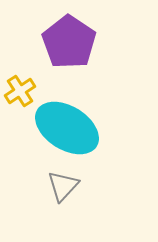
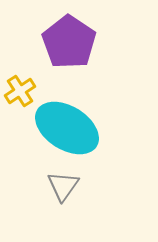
gray triangle: rotated 8 degrees counterclockwise
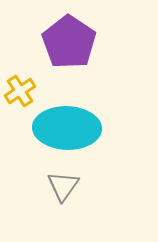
cyan ellipse: rotated 30 degrees counterclockwise
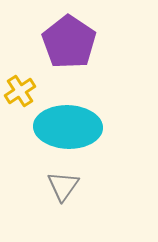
cyan ellipse: moved 1 px right, 1 px up
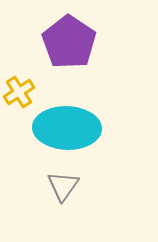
yellow cross: moved 1 px left, 1 px down
cyan ellipse: moved 1 px left, 1 px down
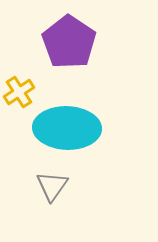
gray triangle: moved 11 px left
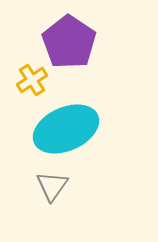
yellow cross: moved 13 px right, 12 px up
cyan ellipse: moved 1 px left, 1 px down; rotated 26 degrees counterclockwise
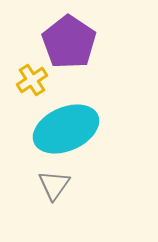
gray triangle: moved 2 px right, 1 px up
